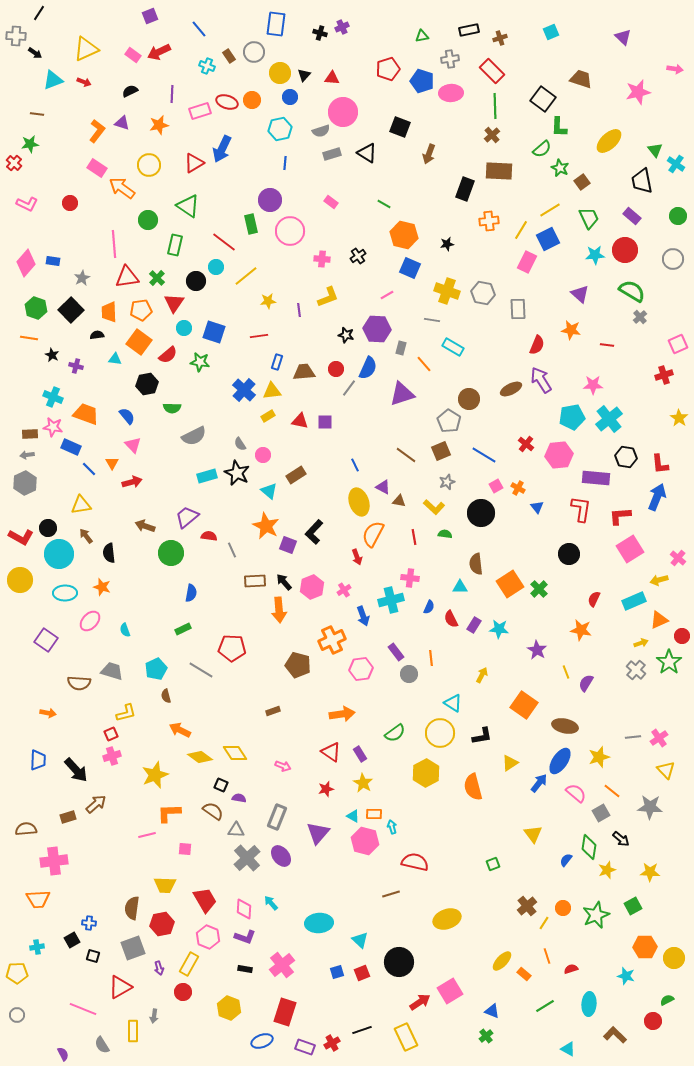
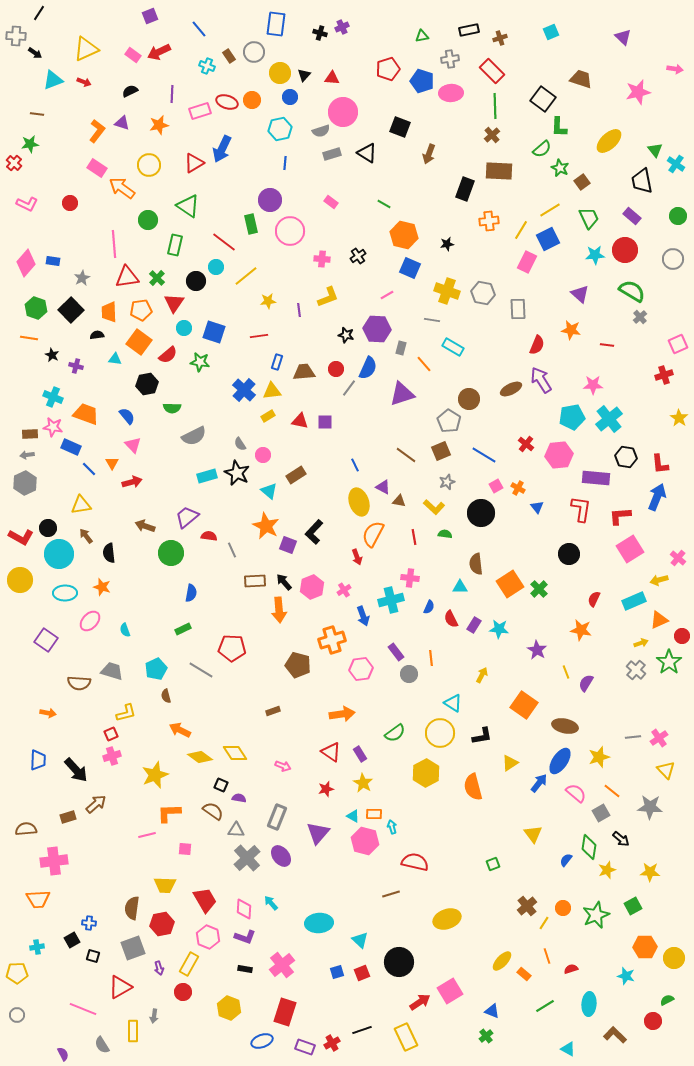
orange cross at (332, 640): rotated 8 degrees clockwise
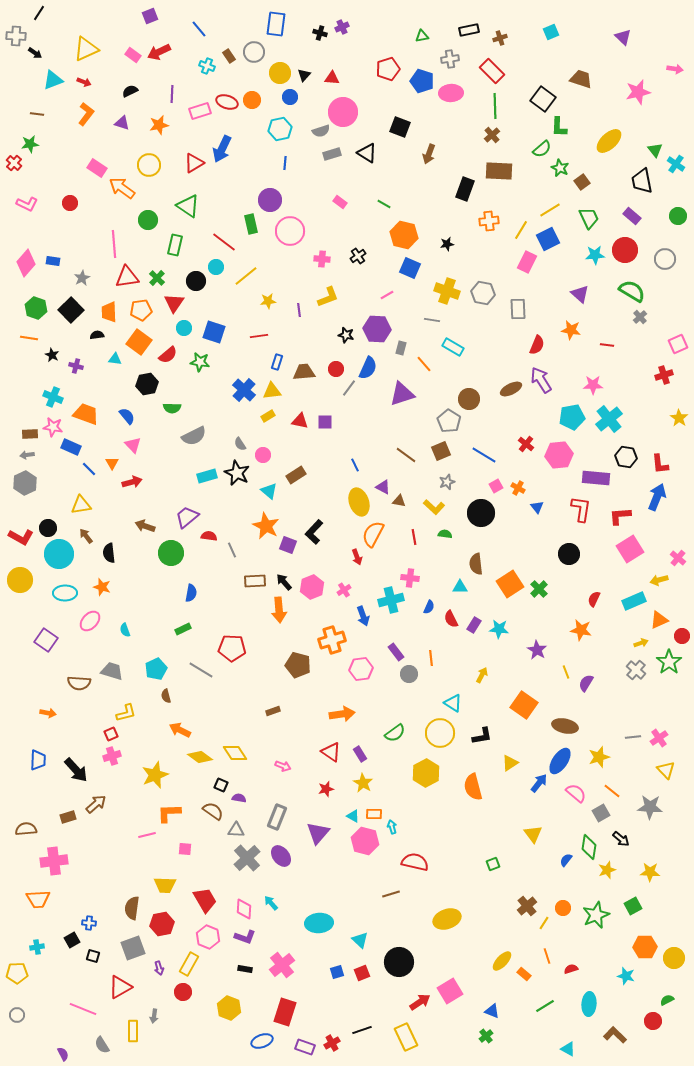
orange L-shape at (97, 131): moved 11 px left, 17 px up
pink rectangle at (331, 202): moved 9 px right
gray circle at (673, 259): moved 8 px left
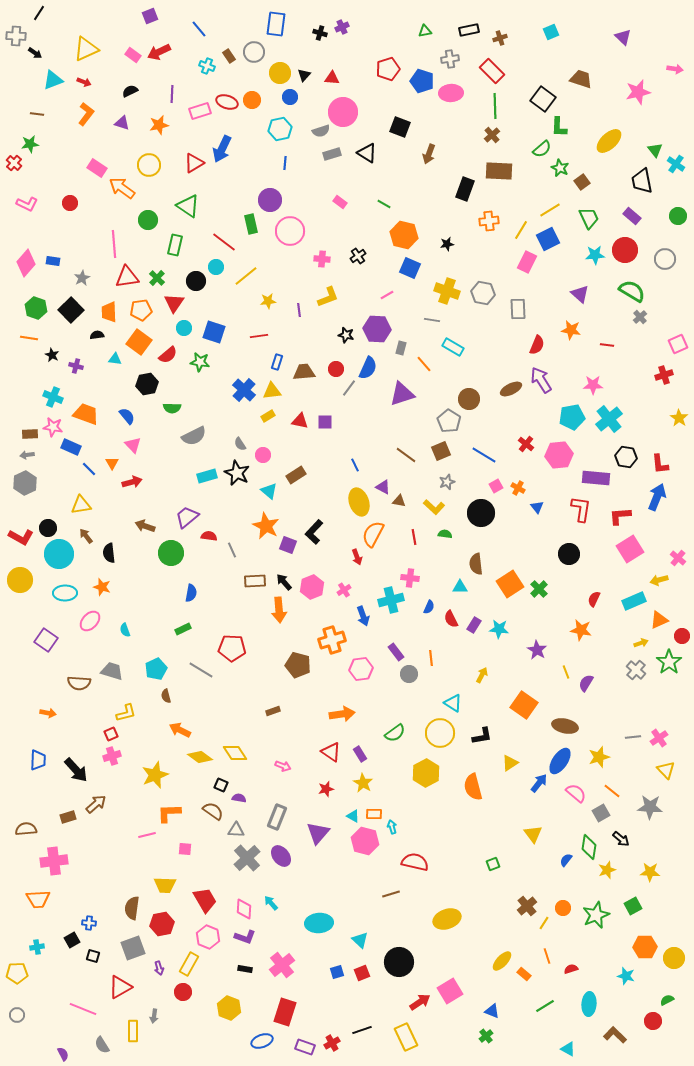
green triangle at (422, 36): moved 3 px right, 5 px up
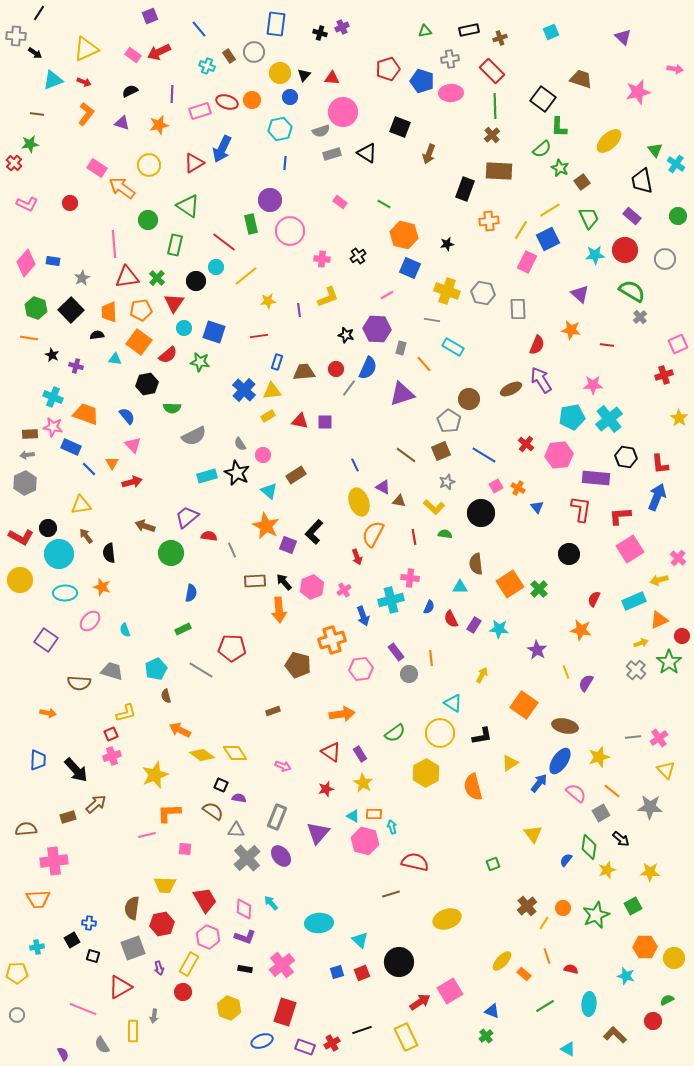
yellow diamond at (200, 757): moved 2 px right, 2 px up
red semicircle at (571, 969): rotated 32 degrees clockwise
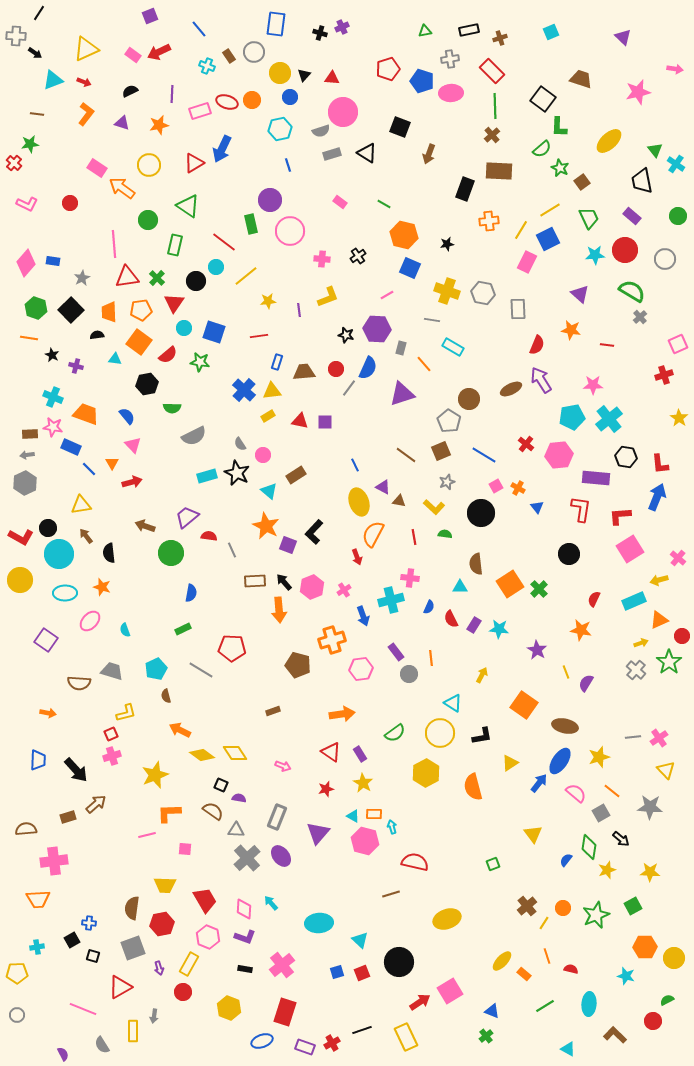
blue line at (285, 163): moved 3 px right, 2 px down; rotated 24 degrees counterclockwise
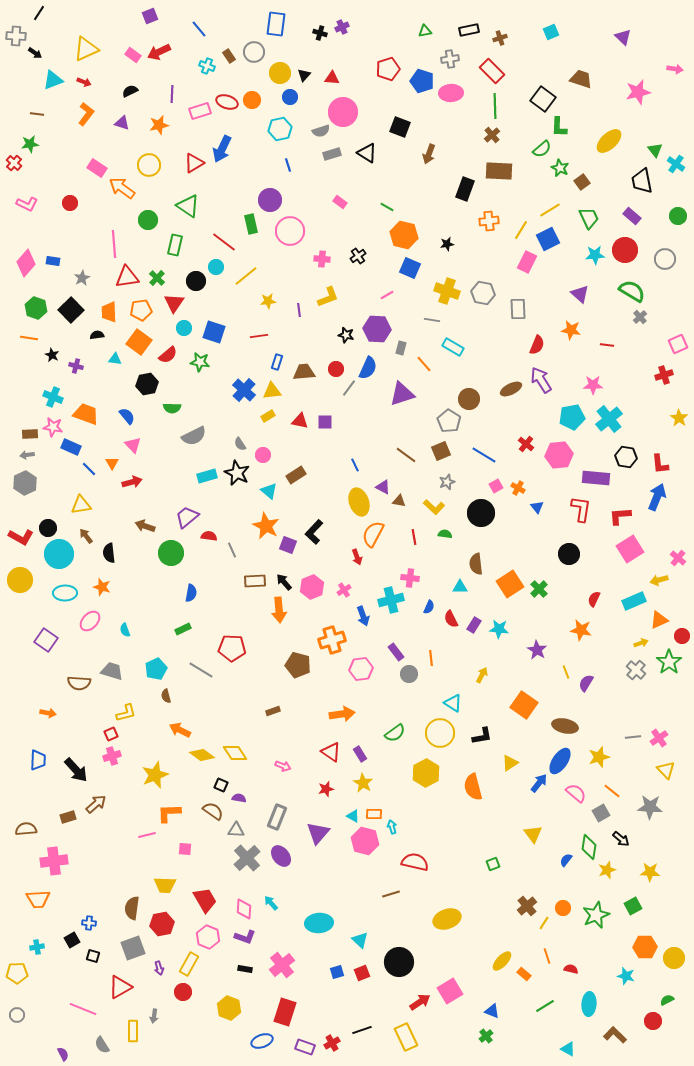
green line at (384, 204): moved 3 px right, 3 px down
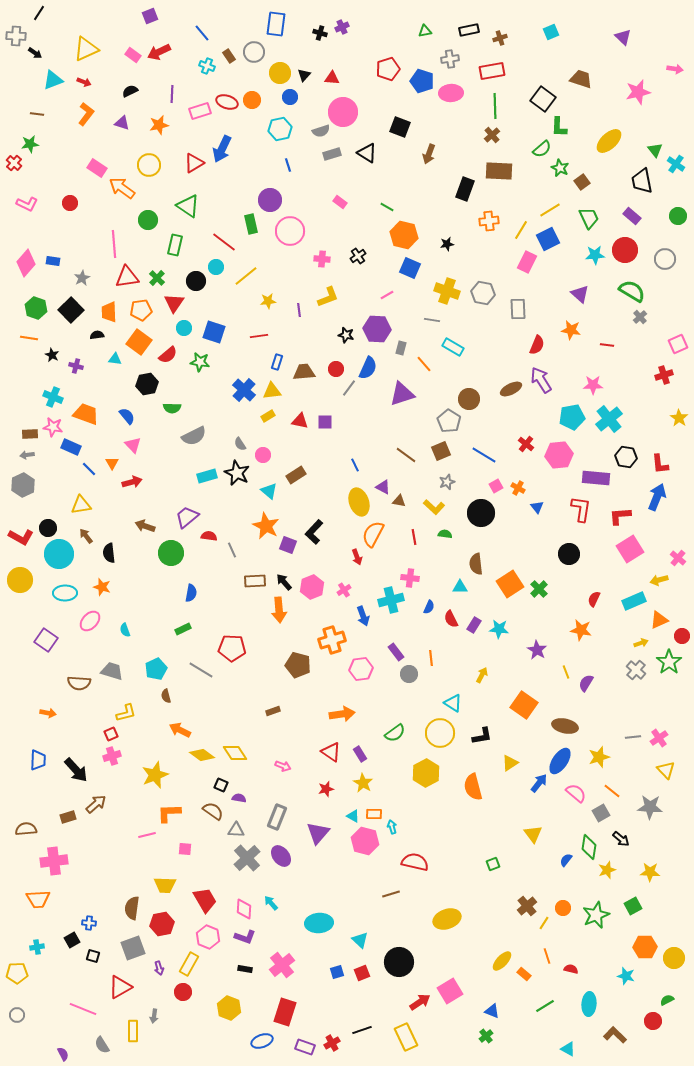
blue line at (199, 29): moved 3 px right, 4 px down
red rectangle at (492, 71): rotated 55 degrees counterclockwise
gray hexagon at (25, 483): moved 2 px left, 2 px down
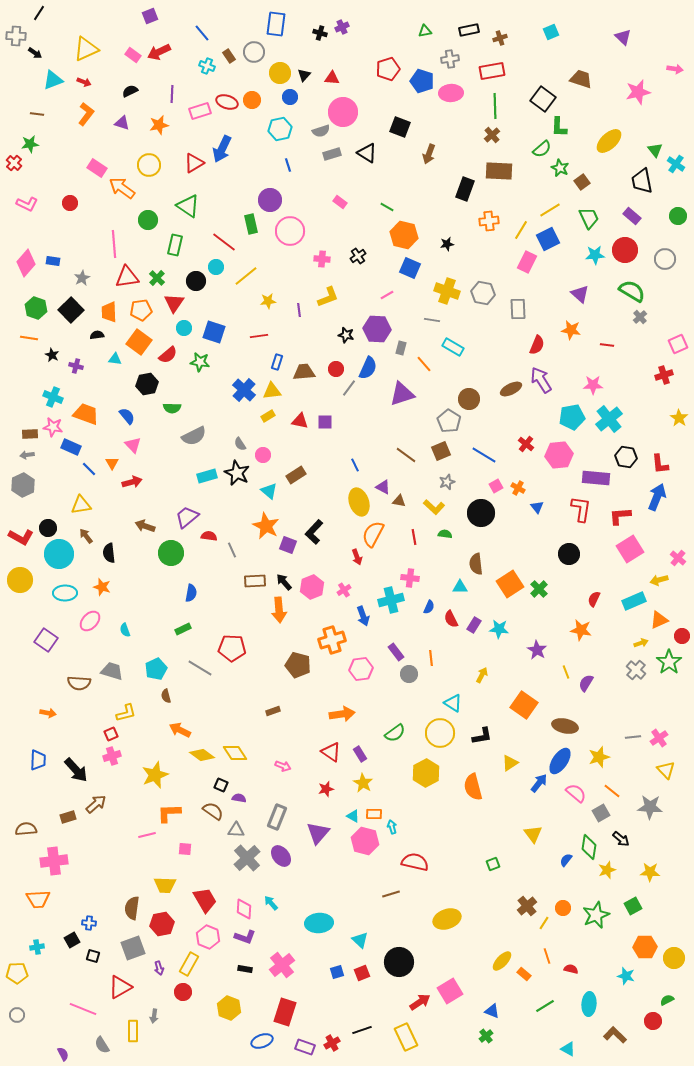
gray line at (201, 670): moved 1 px left, 2 px up
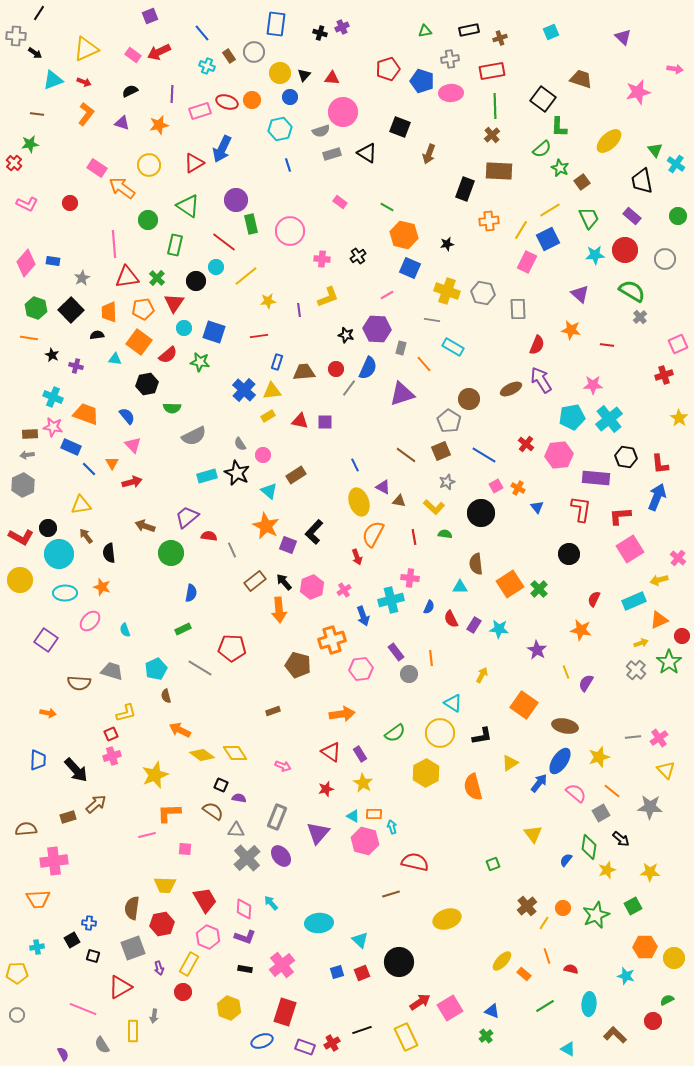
purple circle at (270, 200): moved 34 px left
orange pentagon at (141, 310): moved 2 px right, 1 px up
brown rectangle at (255, 581): rotated 35 degrees counterclockwise
pink square at (450, 991): moved 17 px down
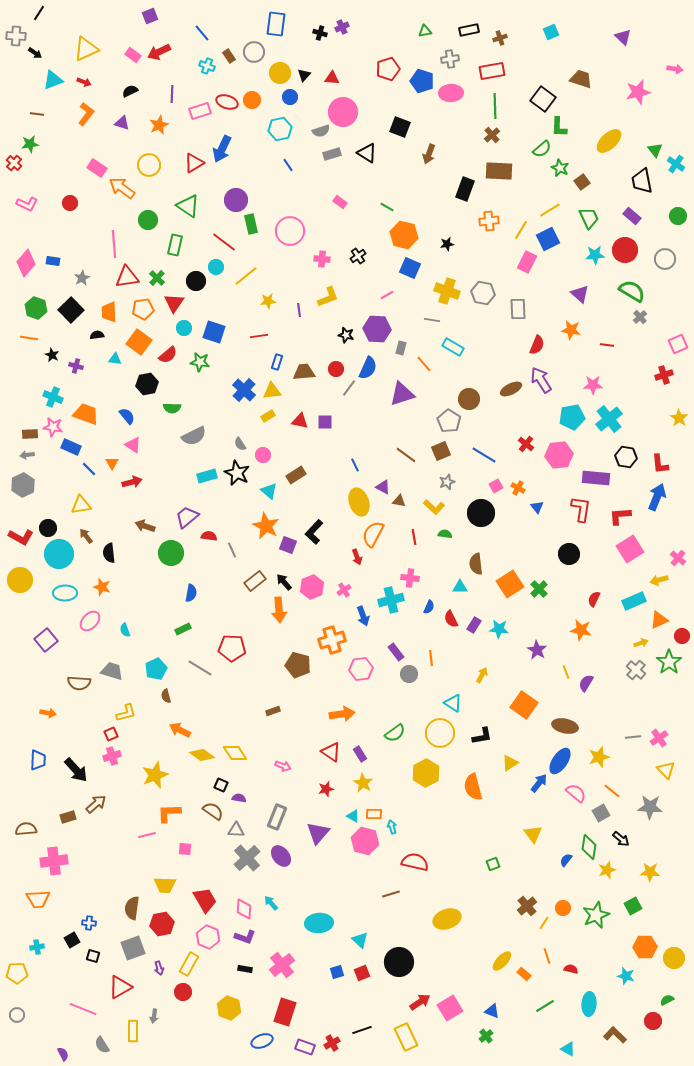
orange star at (159, 125): rotated 12 degrees counterclockwise
blue line at (288, 165): rotated 16 degrees counterclockwise
pink triangle at (133, 445): rotated 12 degrees counterclockwise
purple square at (46, 640): rotated 15 degrees clockwise
